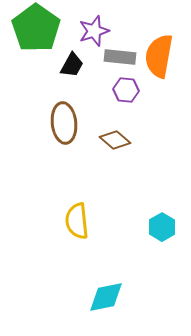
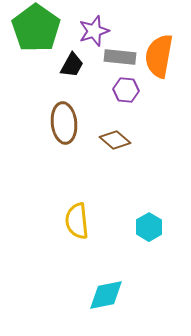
cyan hexagon: moved 13 px left
cyan diamond: moved 2 px up
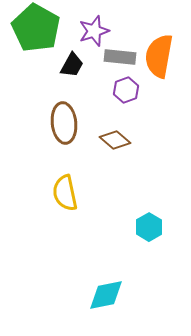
green pentagon: rotated 6 degrees counterclockwise
purple hexagon: rotated 25 degrees counterclockwise
yellow semicircle: moved 12 px left, 28 px up; rotated 6 degrees counterclockwise
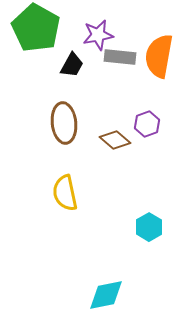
purple star: moved 4 px right, 4 px down; rotated 8 degrees clockwise
purple hexagon: moved 21 px right, 34 px down
